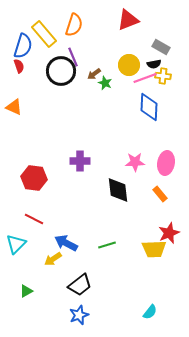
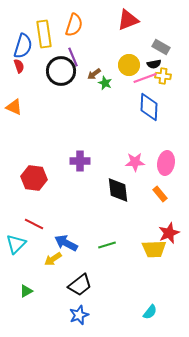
yellow rectangle: rotated 32 degrees clockwise
red line: moved 5 px down
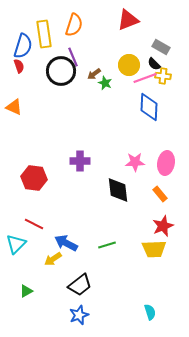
black semicircle: rotated 56 degrees clockwise
red star: moved 6 px left, 7 px up
cyan semicircle: rotated 56 degrees counterclockwise
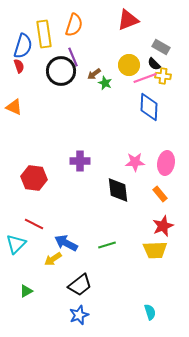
yellow trapezoid: moved 1 px right, 1 px down
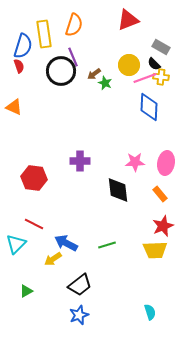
yellow cross: moved 2 px left, 1 px down
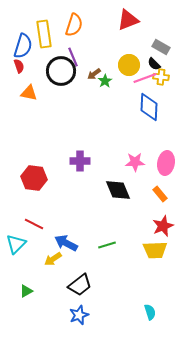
green star: moved 2 px up; rotated 16 degrees clockwise
orange triangle: moved 15 px right, 14 px up; rotated 12 degrees counterclockwise
black diamond: rotated 16 degrees counterclockwise
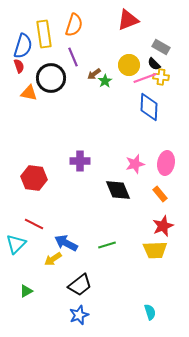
black circle: moved 10 px left, 7 px down
pink star: moved 2 px down; rotated 12 degrees counterclockwise
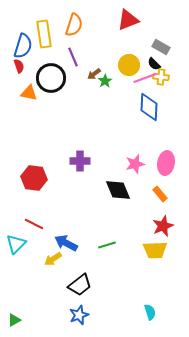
green triangle: moved 12 px left, 29 px down
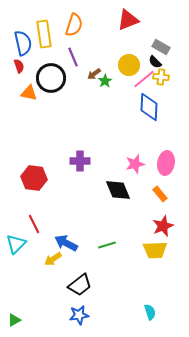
blue semicircle: moved 3 px up; rotated 30 degrees counterclockwise
black semicircle: moved 1 px right, 2 px up
pink line: moved 1 px left, 1 px down; rotated 20 degrees counterclockwise
red line: rotated 36 degrees clockwise
blue star: rotated 12 degrees clockwise
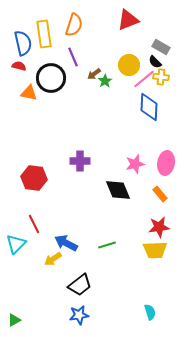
red semicircle: rotated 56 degrees counterclockwise
red star: moved 4 px left, 1 px down; rotated 15 degrees clockwise
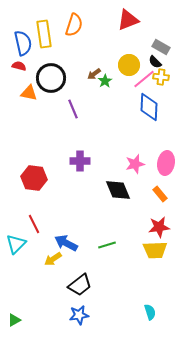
purple line: moved 52 px down
